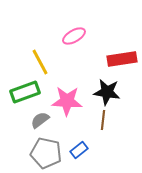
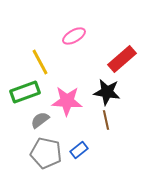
red rectangle: rotated 32 degrees counterclockwise
brown line: moved 3 px right; rotated 18 degrees counterclockwise
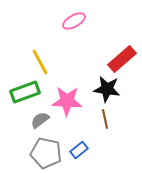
pink ellipse: moved 15 px up
black star: moved 3 px up
brown line: moved 1 px left, 1 px up
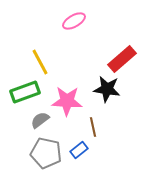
brown line: moved 12 px left, 8 px down
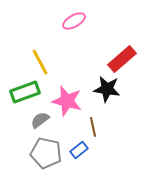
pink star: rotated 12 degrees clockwise
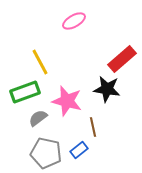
gray semicircle: moved 2 px left, 2 px up
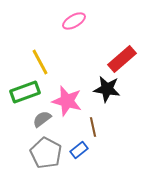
gray semicircle: moved 4 px right, 1 px down
gray pentagon: rotated 16 degrees clockwise
